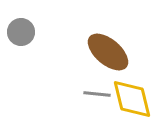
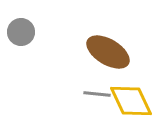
brown ellipse: rotated 9 degrees counterclockwise
yellow diamond: moved 1 px left, 2 px down; rotated 12 degrees counterclockwise
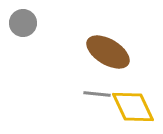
gray circle: moved 2 px right, 9 px up
yellow diamond: moved 2 px right, 6 px down
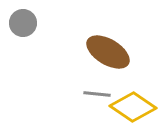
yellow diamond: rotated 30 degrees counterclockwise
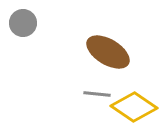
yellow diamond: moved 1 px right
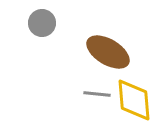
gray circle: moved 19 px right
yellow diamond: moved 7 px up; rotated 51 degrees clockwise
